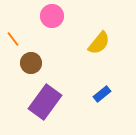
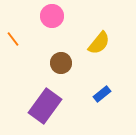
brown circle: moved 30 px right
purple rectangle: moved 4 px down
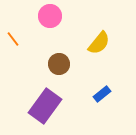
pink circle: moved 2 px left
brown circle: moved 2 px left, 1 px down
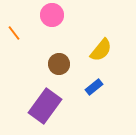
pink circle: moved 2 px right, 1 px up
orange line: moved 1 px right, 6 px up
yellow semicircle: moved 2 px right, 7 px down
blue rectangle: moved 8 px left, 7 px up
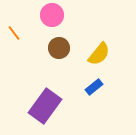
yellow semicircle: moved 2 px left, 4 px down
brown circle: moved 16 px up
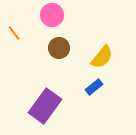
yellow semicircle: moved 3 px right, 3 px down
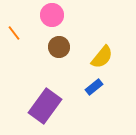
brown circle: moved 1 px up
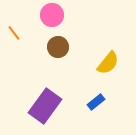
brown circle: moved 1 px left
yellow semicircle: moved 6 px right, 6 px down
blue rectangle: moved 2 px right, 15 px down
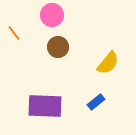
purple rectangle: rotated 56 degrees clockwise
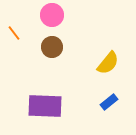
brown circle: moved 6 px left
blue rectangle: moved 13 px right
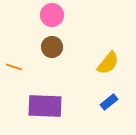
orange line: moved 34 px down; rotated 35 degrees counterclockwise
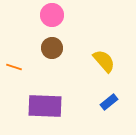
brown circle: moved 1 px down
yellow semicircle: moved 4 px left, 2 px up; rotated 80 degrees counterclockwise
